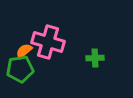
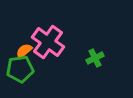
pink cross: rotated 20 degrees clockwise
green cross: rotated 24 degrees counterclockwise
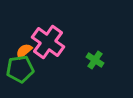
green cross: moved 2 px down; rotated 30 degrees counterclockwise
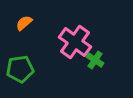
pink cross: moved 27 px right
orange semicircle: moved 28 px up
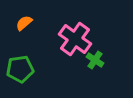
pink cross: moved 3 px up
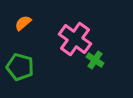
orange semicircle: moved 1 px left
green pentagon: moved 2 px up; rotated 24 degrees clockwise
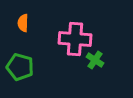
orange semicircle: rotated 48 degrees counterclockwise
pink cross: rotated 32 degrees counterclockwise
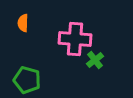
green cross: rotated 18 degrees clockwise
green pentagon: moved 7 px right, 13 px down
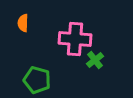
green pentagon: moved 10 px right
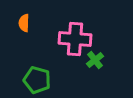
orange semicircle: moved 1 px right
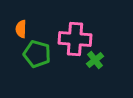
orange semicircle: moved 3 px left, 6 px down
green pentagon: moved 26 px up
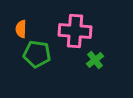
pink cross: moved 8 px up
green pentagon: rotated 8 degrees counterclockwise
